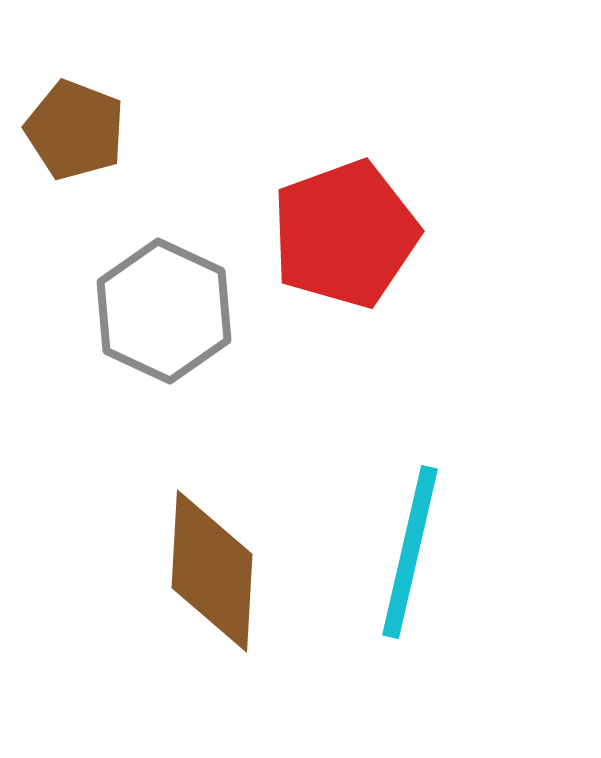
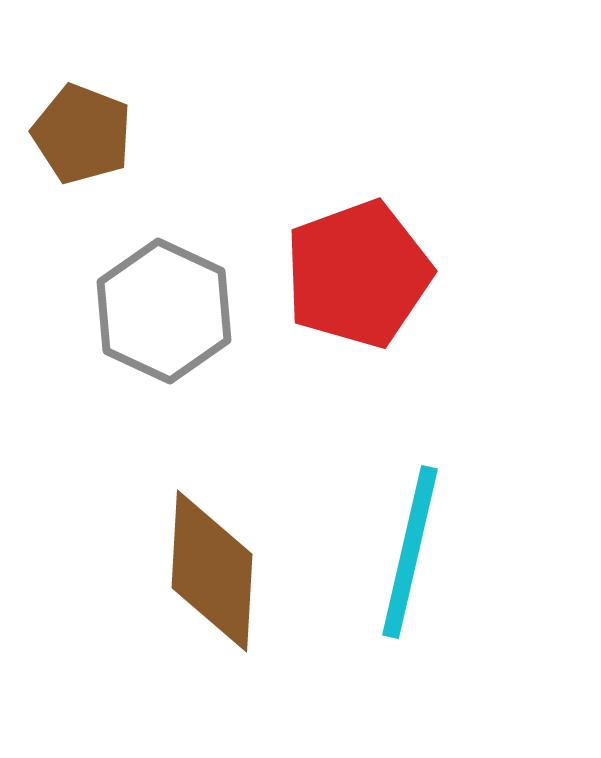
brown pentagon: moved 7 px right, 4 px down
red pentagon: moved 13 px right, 40 px down
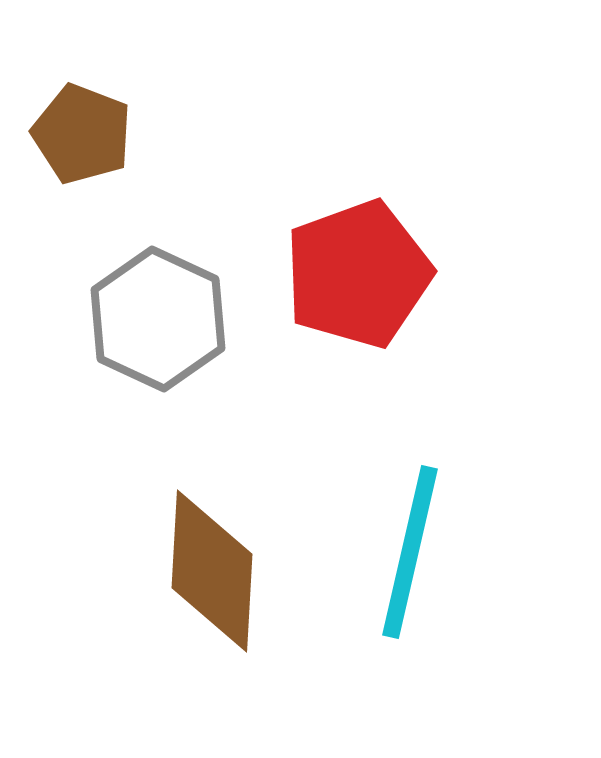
gray hexagon: moved 6 px left, 8 px down
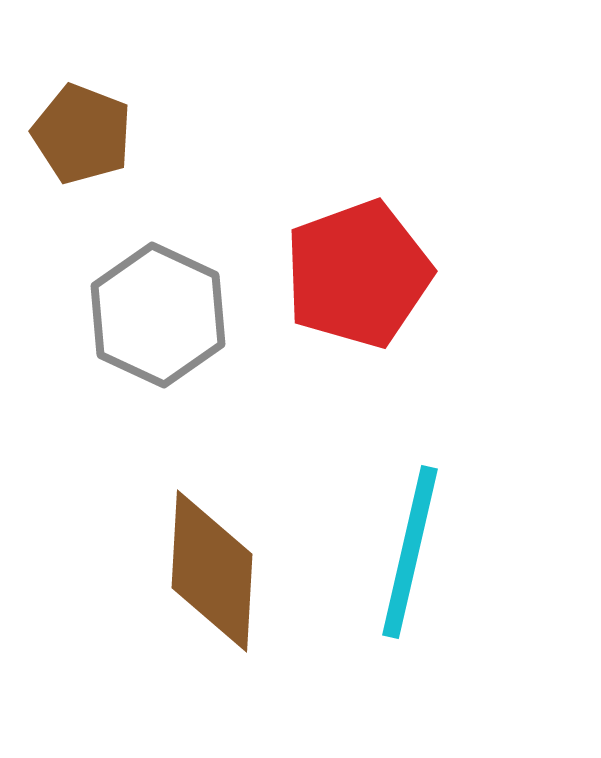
gray hexagon: moved 4 px up
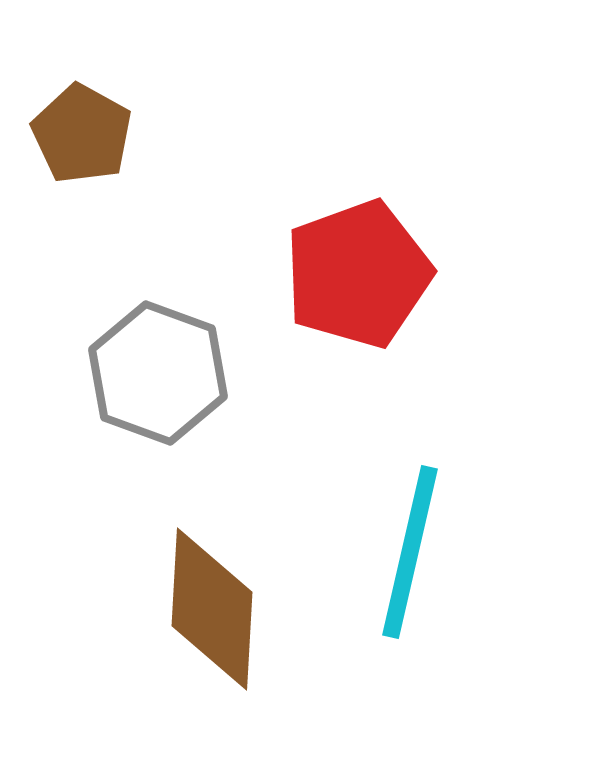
brown pentagon: rotated 8 degrees clockwise
gray hexagon: moved 58 px down; rotated 5 degrees counterclockwise
brown diamond: moved 38 px down
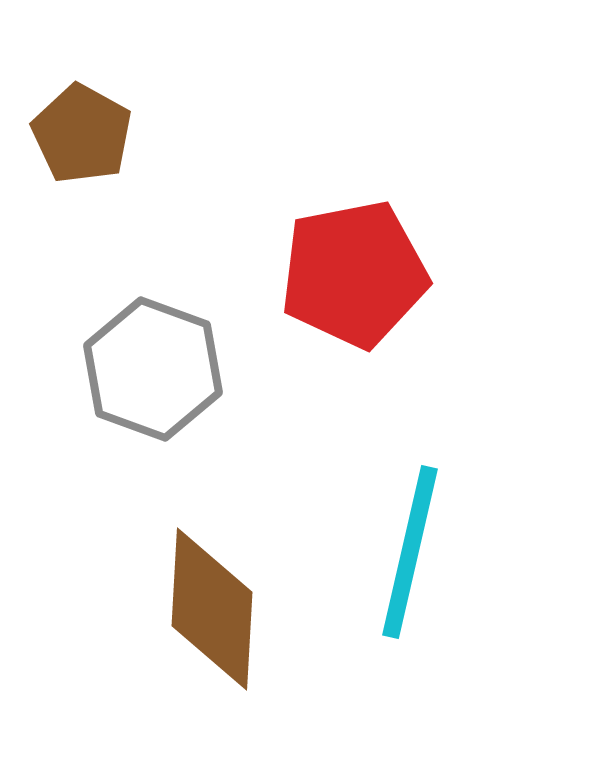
red pentagon: moved 4 px left; rotated 9 degrees clockwise
gray hexagon: moved 5 px left, 4 px up
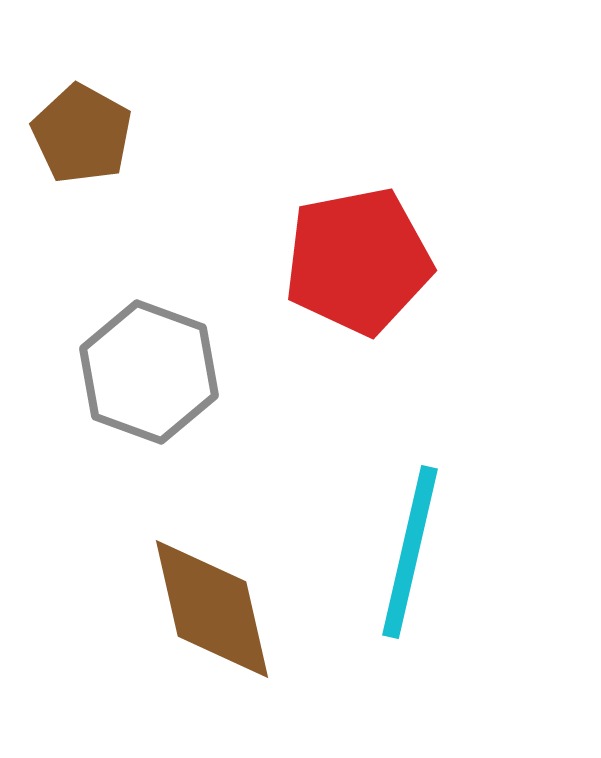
red pentagon: moved 4 px right, 13 px up
gray hexagon: moved 4 px left, 3 px down
brown diamond: rotated 16 degrees counterclockwise
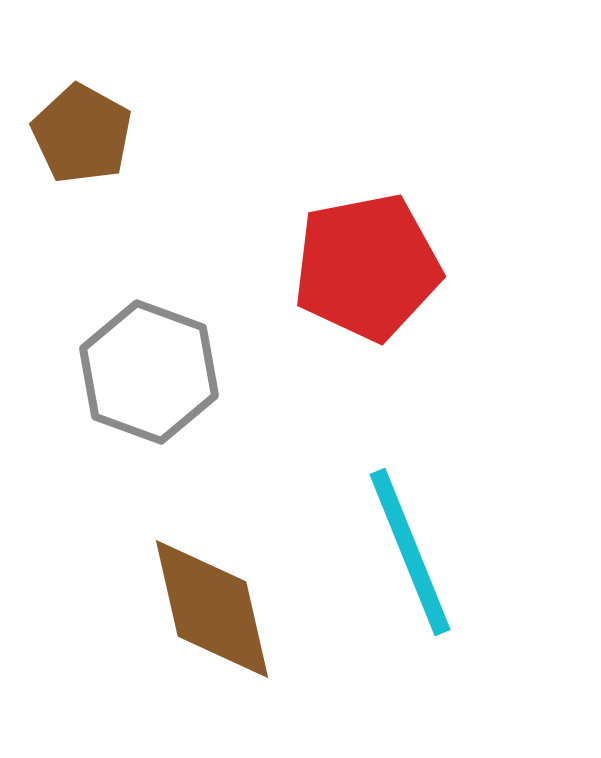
red pentagon: moved 9 px right, 6 px down
cyan line: rotated 35 degrees counterclockwise
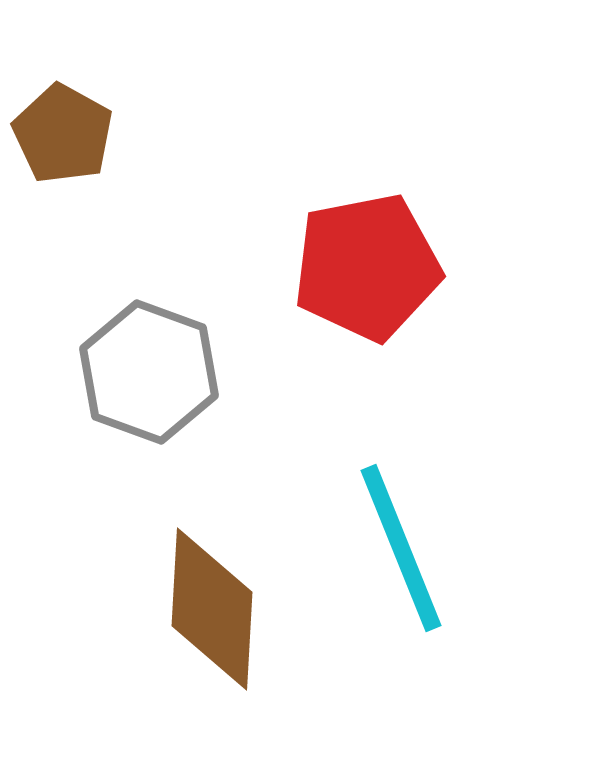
brown pentagon: moved 19 px left
cyan line: moved 9 px left, 4 px up
brown diamond: rotated 16 degrees clockwise
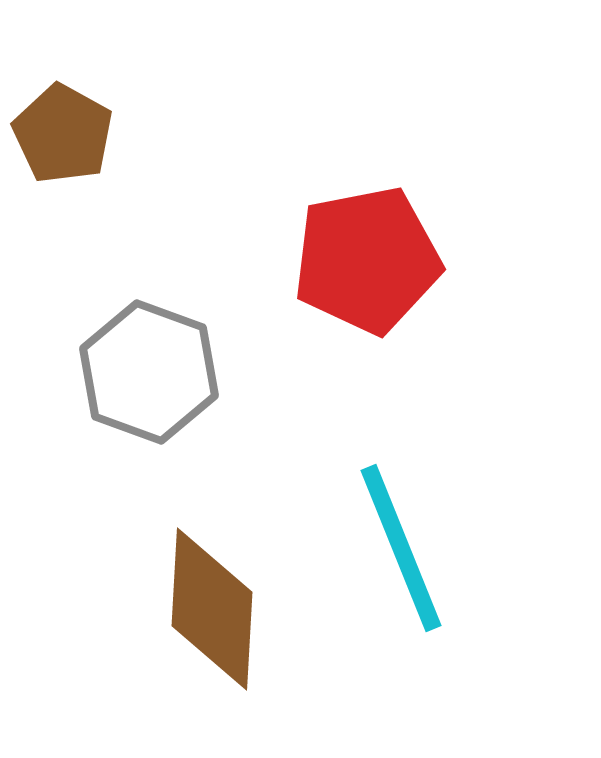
red pentagon: moved 7 px up
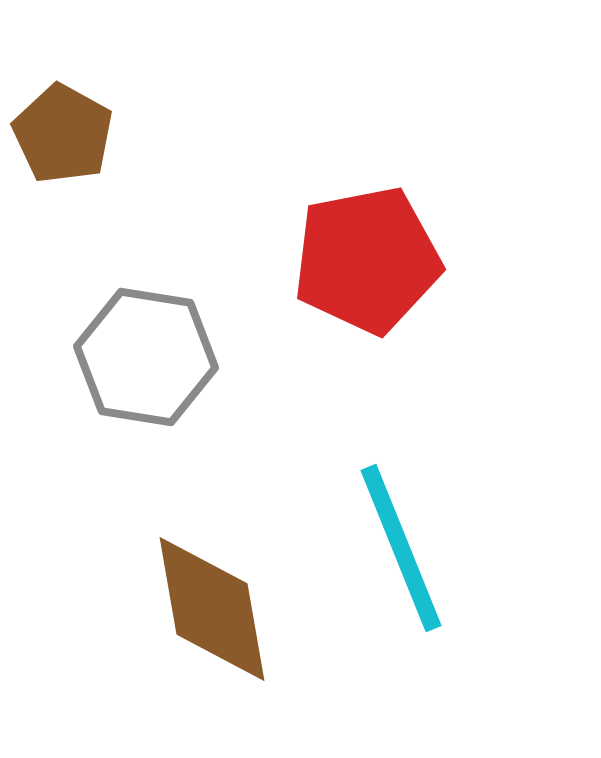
gray hexagon: moved 3 px left, 15 px up; rotated 11 degrees counterclockwise
brown diamond: rotated 13 degrees counterclockwise
